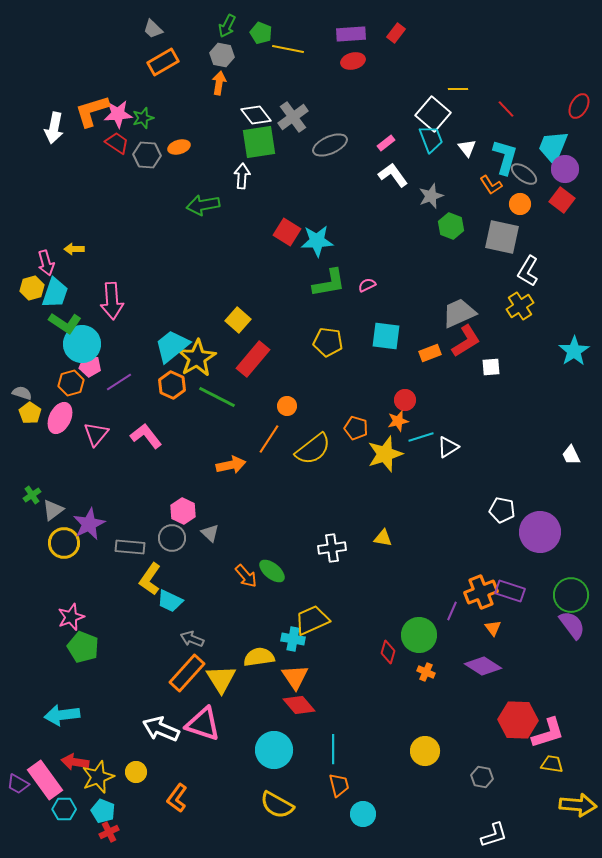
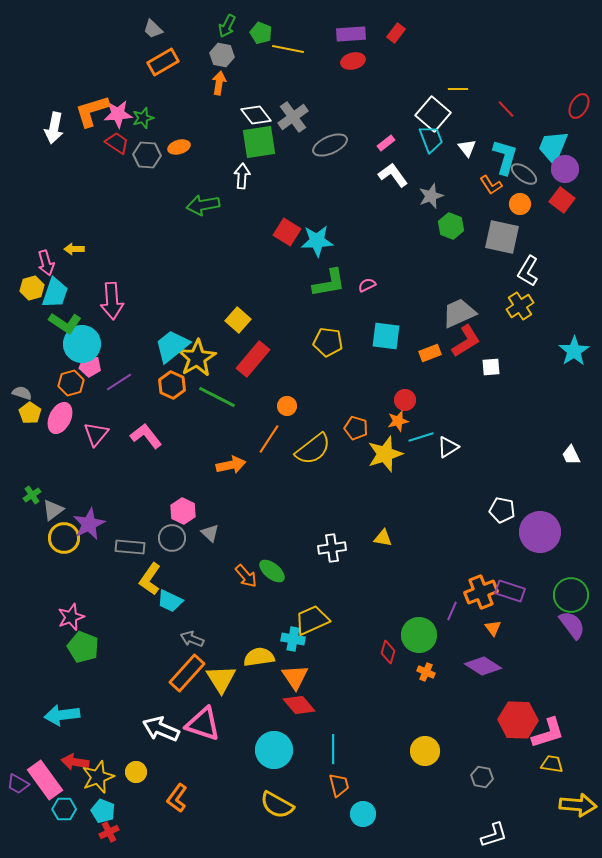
yellow circle at (64, 543): moved 5 px up
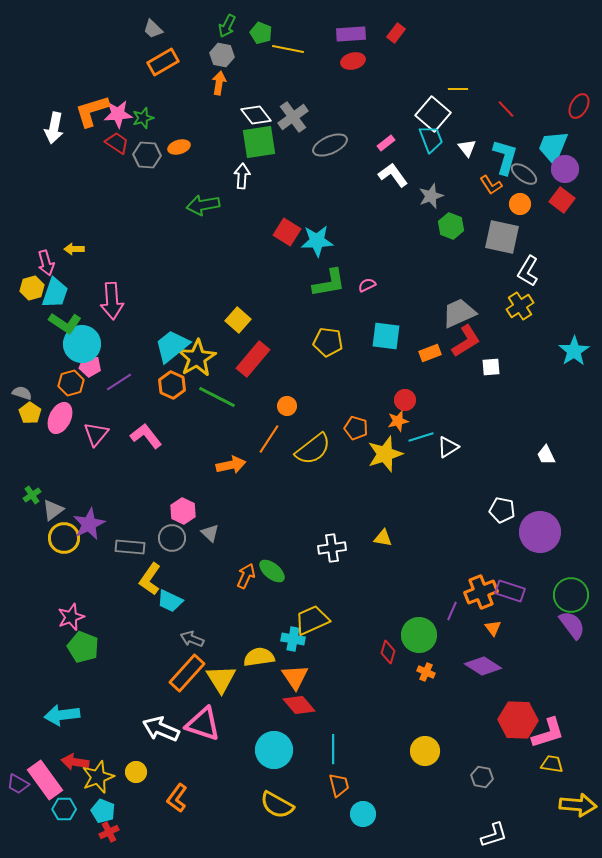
white trapezoid at (571, 455): moved 25 px left
orange arrow at (246, 576): rotated 115 degrees counterclockwise
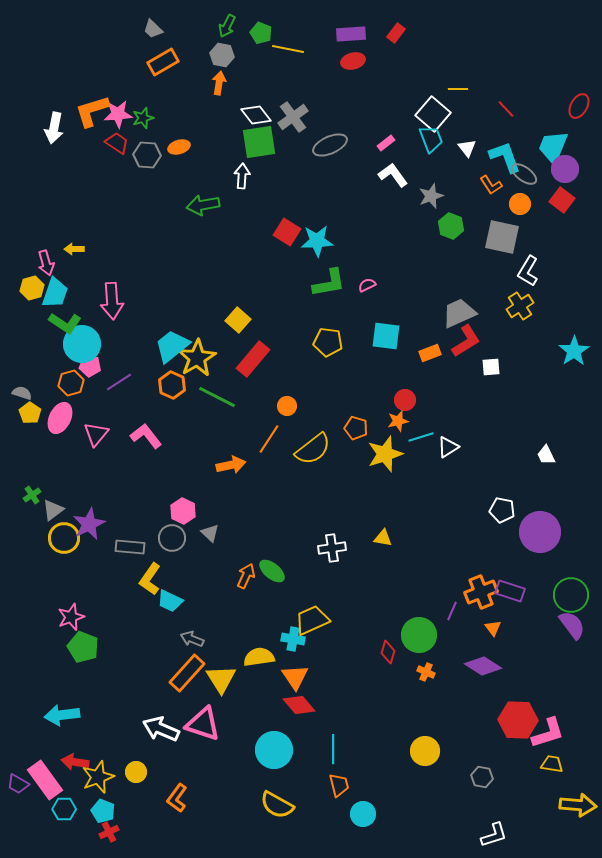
cyan L-shape at (505, 157): rotated 36 degrees counterclockwise
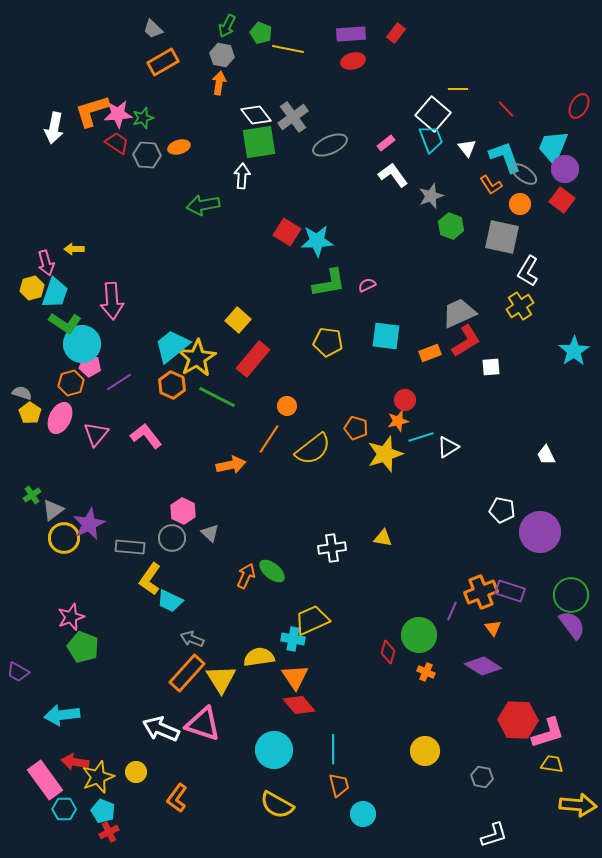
purple trapezoid at (18, 784): moved 112 px up
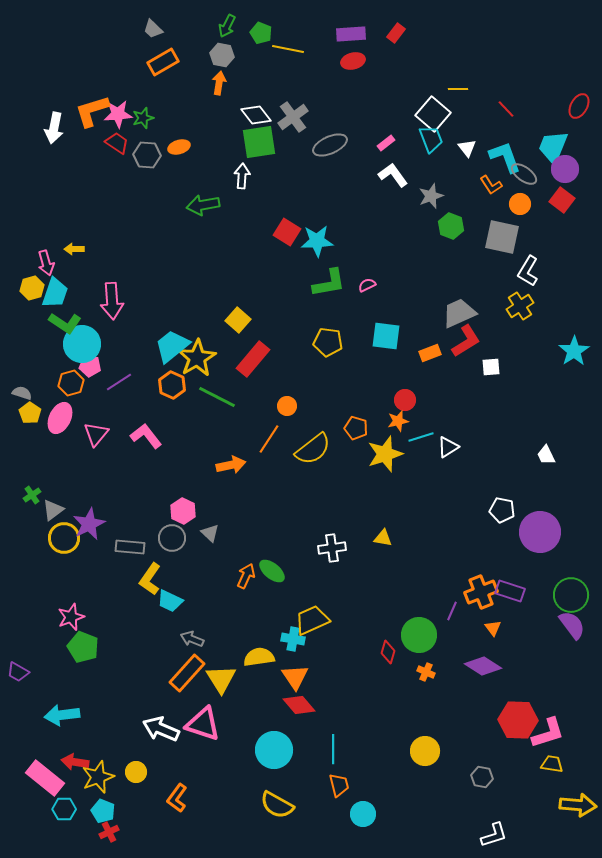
pink rectangle at (45, 780): moved 2 px up; rotated 15 degrees counterclockwise
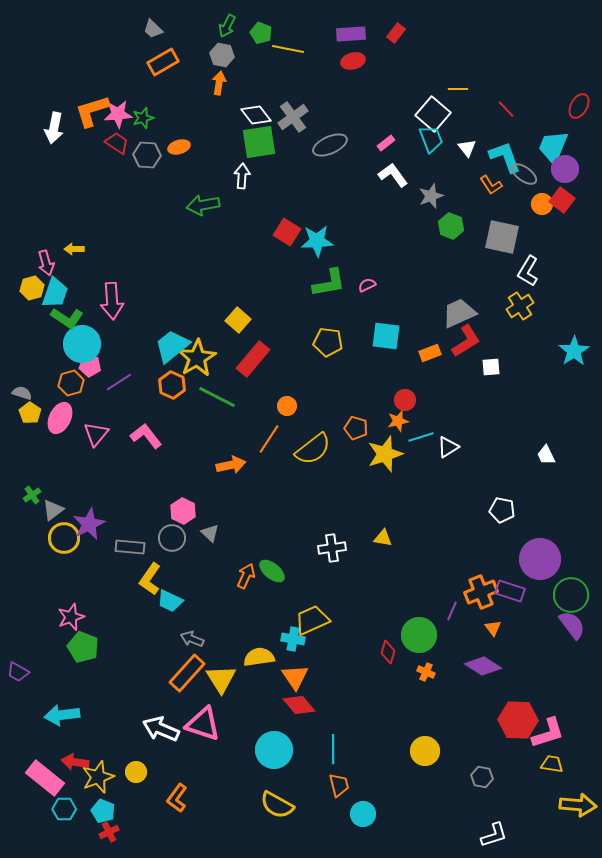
orange circle at (520, 204): moved 22 px right
green L-shape at (65, 323): moved 2 px right, 5 px up
purple circle at (540, 532): moved 27 px down
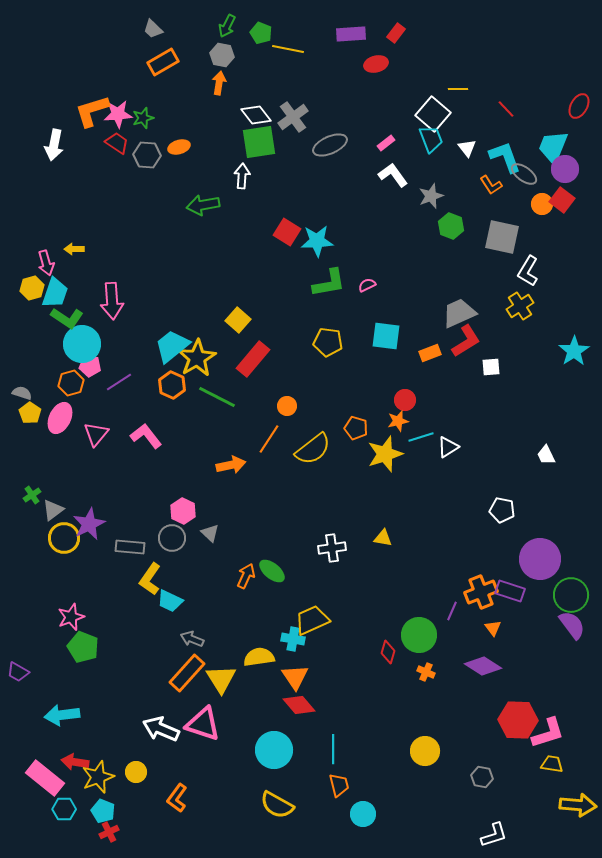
red ellipse at (353, 61): moved 23 px right, 3 px down
white arrow at (54, 128): moved 17 px down
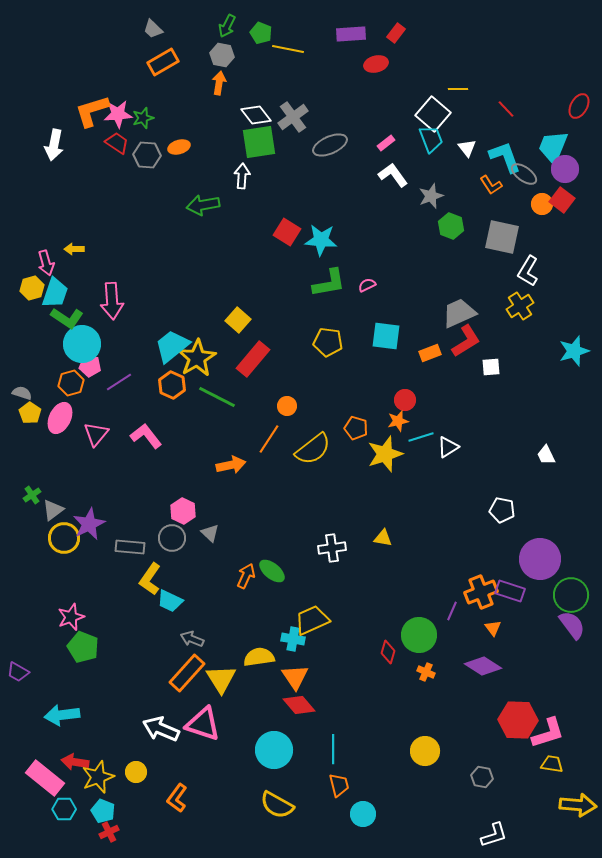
cyan star at (317, 241): moved 4 px right, 1 px up; rotated 8 degrees clockwise
cyan star at (574, 351): rotated 16 degrees clockwise
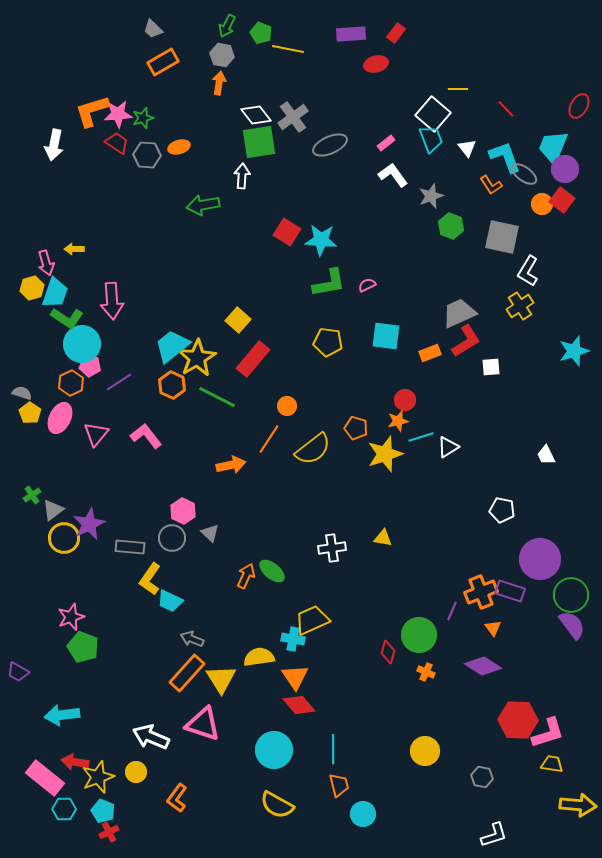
orange hexagon at (71, 383): rotated 10 degrees counterclockwise
white arrow at (161, 729): moved 10 px left, 8 px down
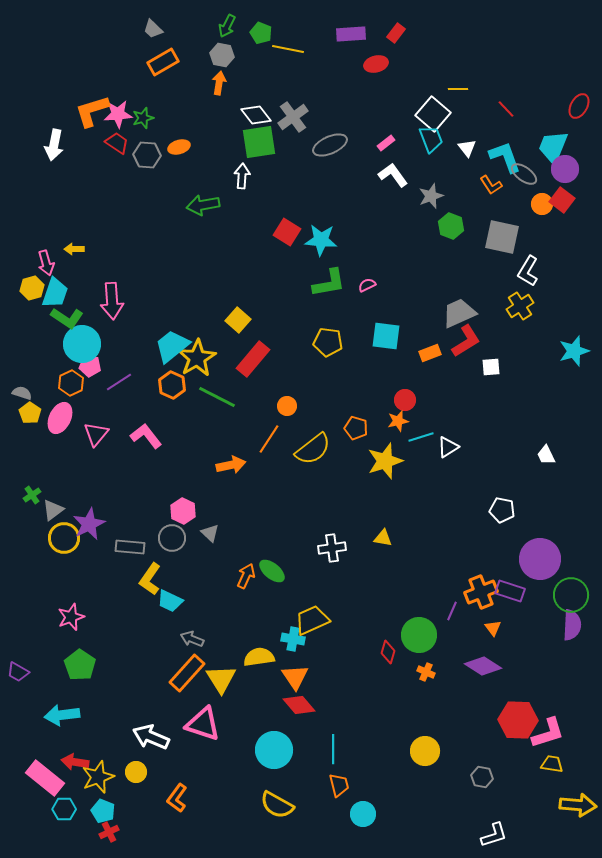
yellow star at (385, 454): moved 7 px down
purple semicircle at (572, 625): rotated 40 degrees clockwise
green pentagon at (83, 647): moved 3 px left, 18 px down; rotated 12 degrees clockwise
